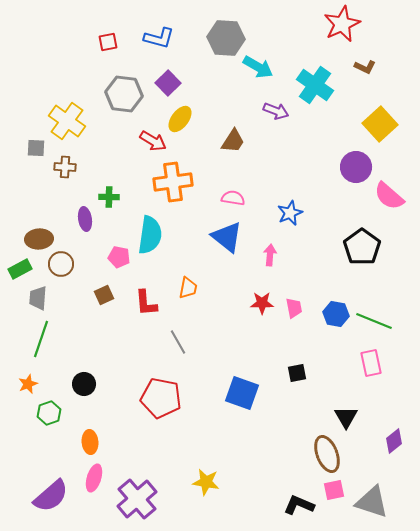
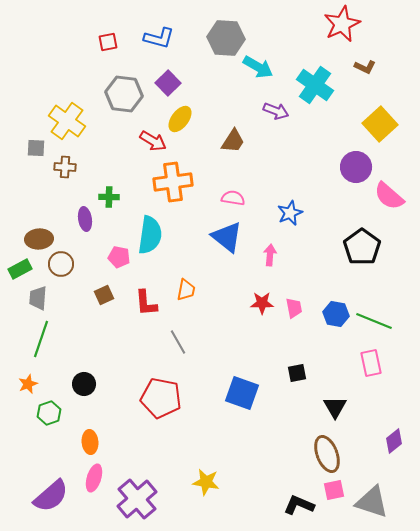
orange trapezoid at (188, 288): moved 2 px left, 2 px down
black triangle at (346, 417): moved 11 px left, 10 px up
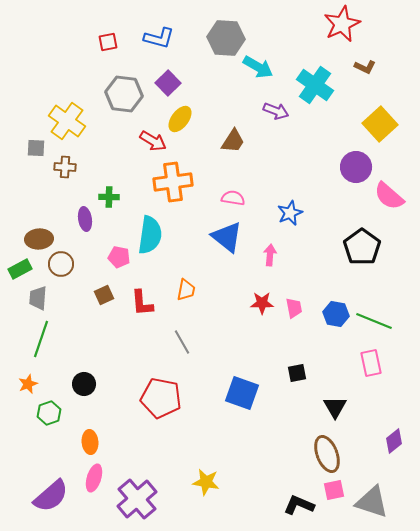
red L-shape at (146, 303): moved 4 px left
gray line at (178, 342): moved 4 px right
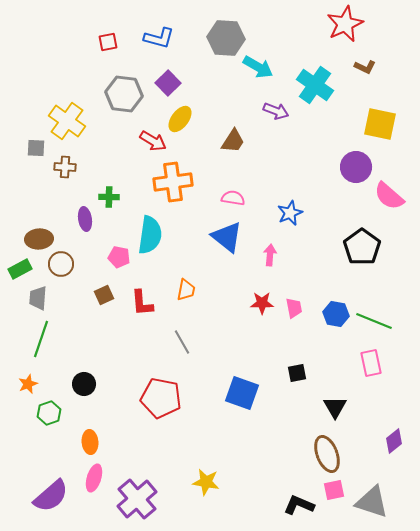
red star at (342, 24): moved 3 px right
yellow square at (380, 124): rotated 36 degrees counterclockwise
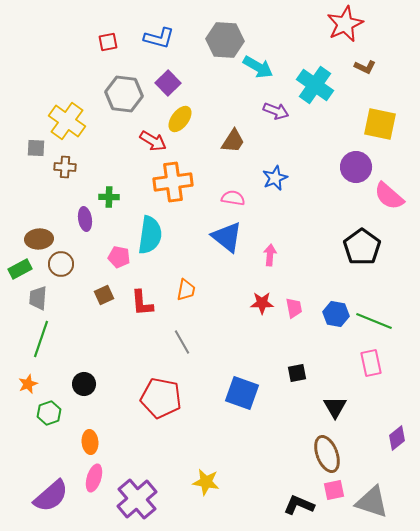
gray hexagon at (226, 38): moved 1 px left, 2 px down
blue star at (290, 213): moved 15 px left, 35 px up
purple diamond at (394, 441): moved 3 px right, 3 px up
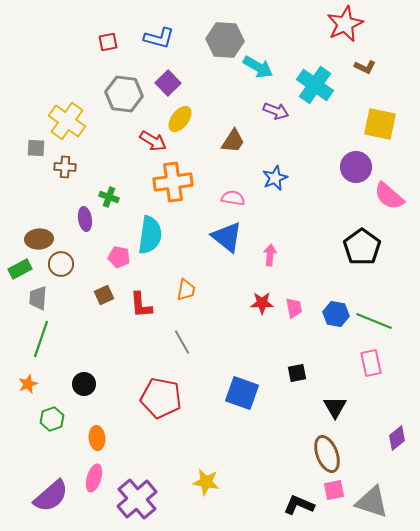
green cross at (109, 197): rotated 18 degrees clockwise
red L-shape at (142, 303): moved 1 px left, 2 px down
green hexagon at (49, 413): moved 3 px right, 6 px down
orange ellipse at (90, 442): moved 7 px right, 4 px up
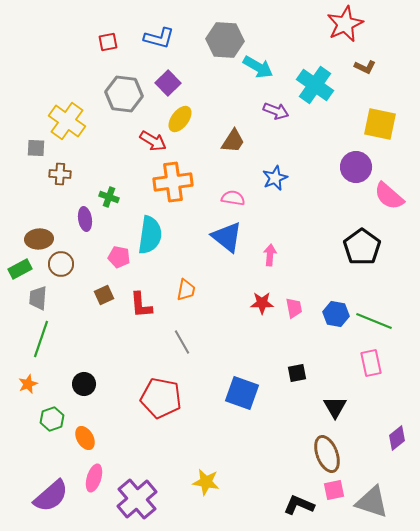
brown cross at (65, 167): moved 5 px left, 7 px down
orange ellipse at (97, 438): moved 12 px left; rotated 25 degrees counterclockwise
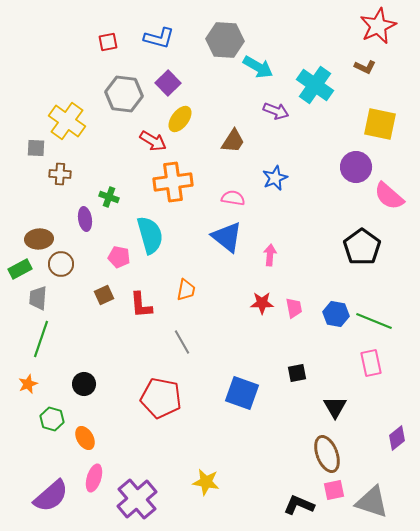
red star at (345, 24): moved 33 px right, 2 px down
cyan semicircle at (150, 235): rotated 24 degrees counterclockwise
green hexagon at (52, 419): rotated 25 degrees counterclockwise
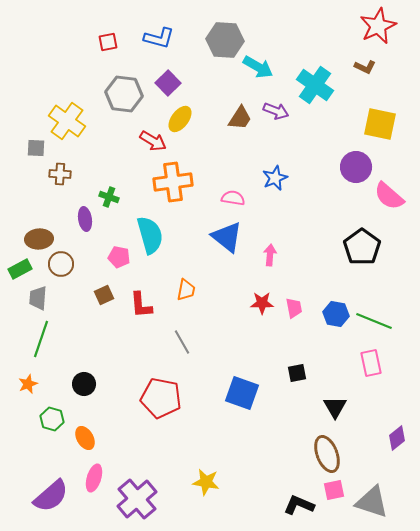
brown trapezoid at (233, 141): moved 7 px right, 23 px up
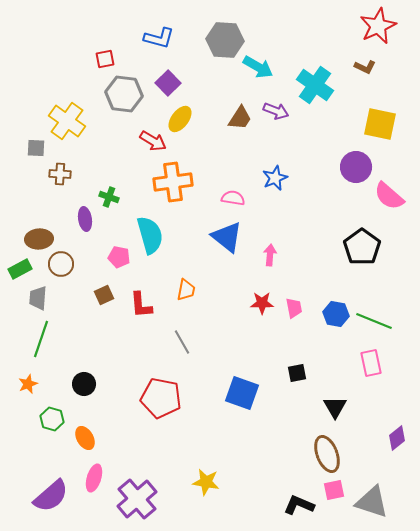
red square at (108, 42): moved 3 px left, 17 px down
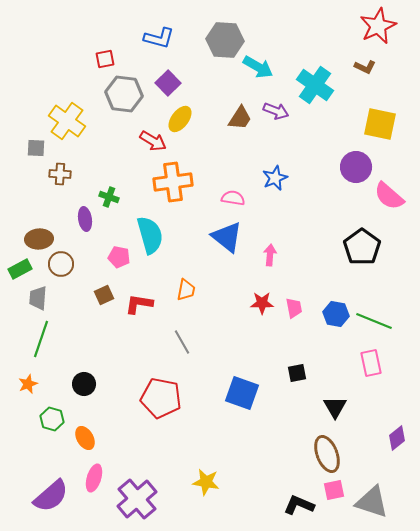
red L-shape at (141, 305): moved 2 px left, 1 px up; rotated 104 degrees clockwise
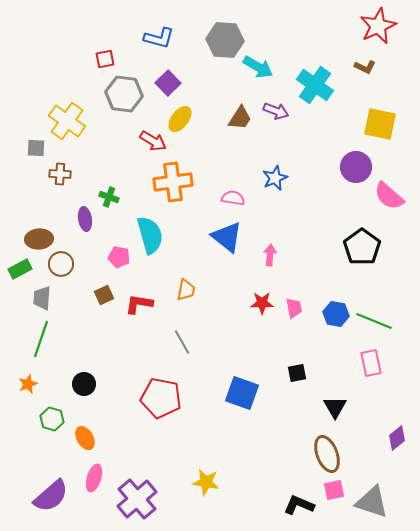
gray trapezoid at (38, 298): moved 4 px right
